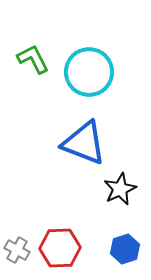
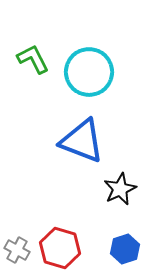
blue triangle: moved 2 px left, 2 px up
red hexagon: rotated 18 degrees clockwise
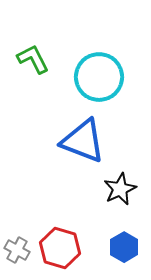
cyan circle: moved 10 px right, 5 px down
blue triangle: moved 1 px right
blue hexagon: moved 1 px left, 2 px up; rotated 12 degrees counterclockwise
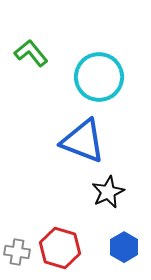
green L-shape: moved 2 px left, 6 px up; rotated 12 degrees counterclockwise
black star: moved 12 px left, 3 px down
gray cross: moved 2 px down; rotated 20 degrees counterclockwise
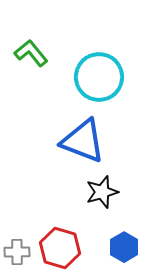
black star: moved 6 px left; rotated 8 degrees clockwise
gray cross: rotated 10 degrees counterclockwise
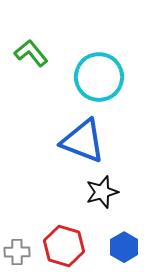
red hexagon: moved 4 px right, 2 px up
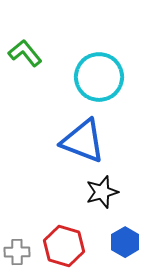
green L-shape: moved 6 px left
blue hexagon: moved 1 px right, 5 px up
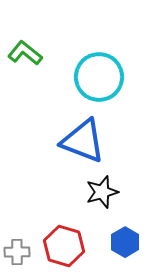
green L-shape: rotated 12 degrees counterclockwise
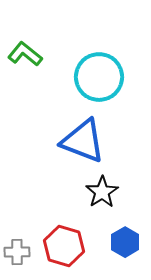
green L-shape: moved 1 px down
black star: rotated 16 degrees counterclockwise
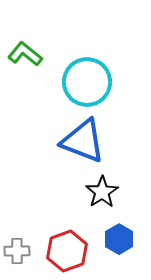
cyan circle: moved 12 px left, 5 px down
blue hexagon: moved 6 px left, 3 px up
red hexagon: moved 3 px right, 5 px down; rotated 24 degrees clockwise
gray cross: moved 1 px up
